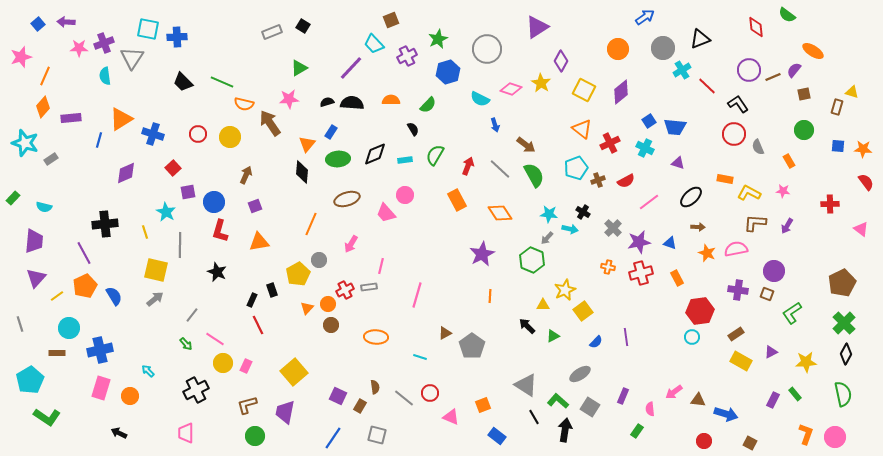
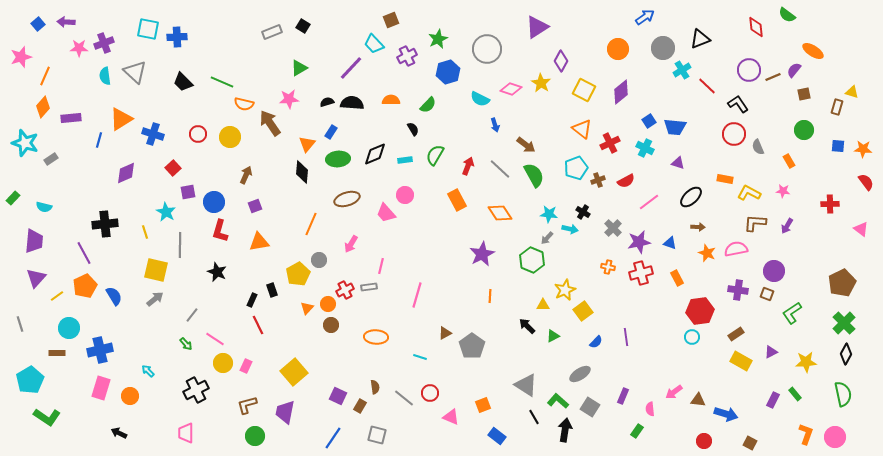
gray triangle at (132, 58): moved 3 px right, 14 px down; rotated 20 degrees counterclockwise
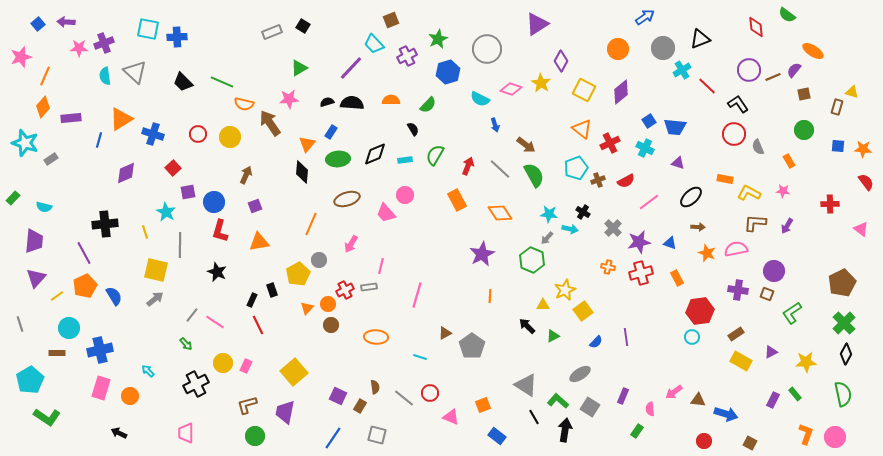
purple triangle at (537, 27): moved 3 px up
pink line at (215, 339): moved 17 px up
black cross at (196, 390): moved 6 px up
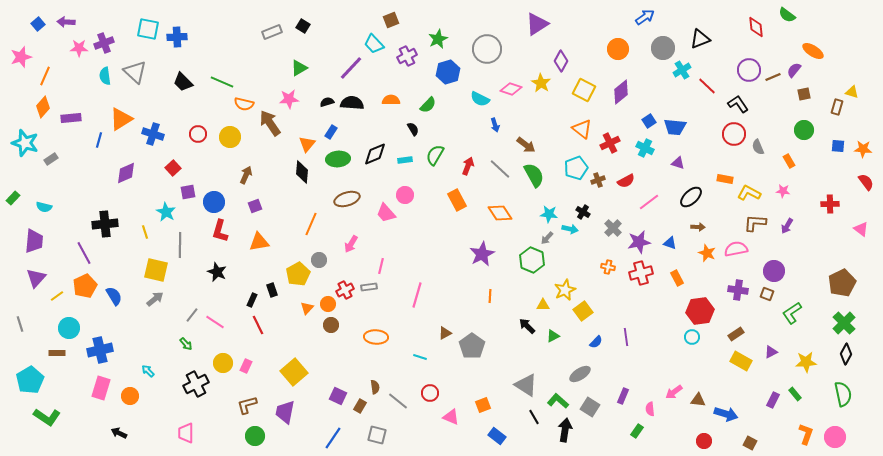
gray line at (404, 398): moved 6 px left, 3 px down
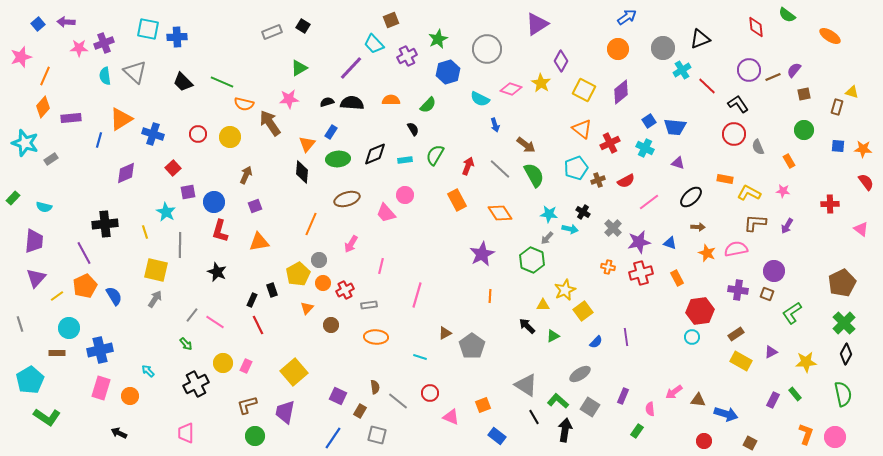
blue arrow at (645, 17): moved 18 px left
orange ellipse at (813, 51): moved 17 px right, 15 px up
gray rectangle at (369, 287): moved 18 px down
gray arrow at (155, 299): rotated 18 degrees counterclockwise
orange circle at (328, 304): moved 5 px left, 21 px up
brown rectangle at (360, 406): moved 5 px down
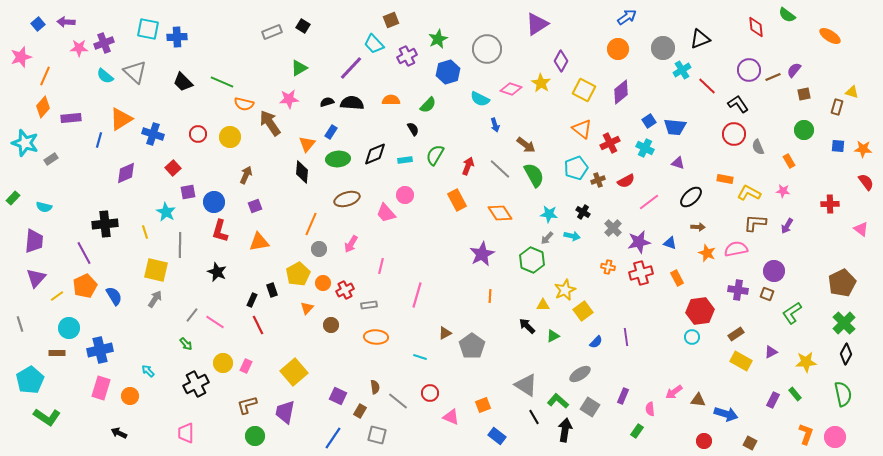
cyan semicircle at (105, 76): rotated 42 degrees counterclockwise
cyan arrow at (570, 229): moved 2 px right, 7 px down
gray circle at (319, 260): moved 11 px up
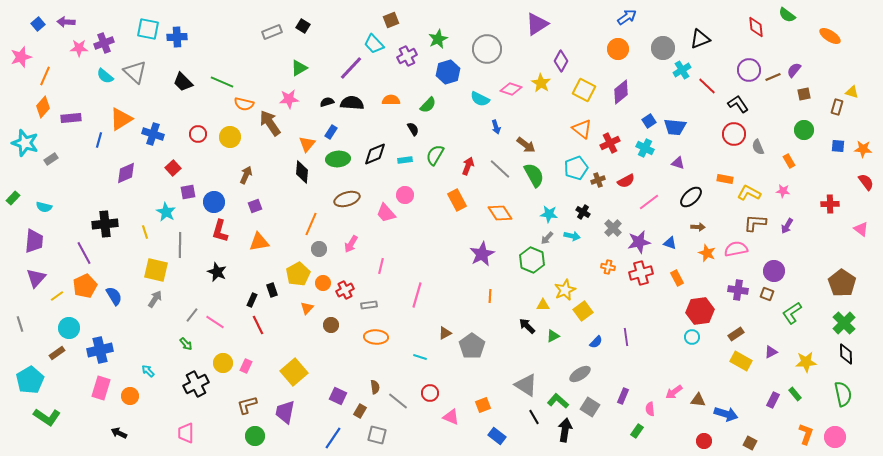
blue arrow at (495, 125): moved 1 px right, 2 px down
brown pentagon at (842, 283): rotated 12 degrees counterclockwise
brown rectangle at (57, 353): rotated 35 degrees counterclockwise
black diamond at (846, 354): rotated 30 degrees counterclockwise
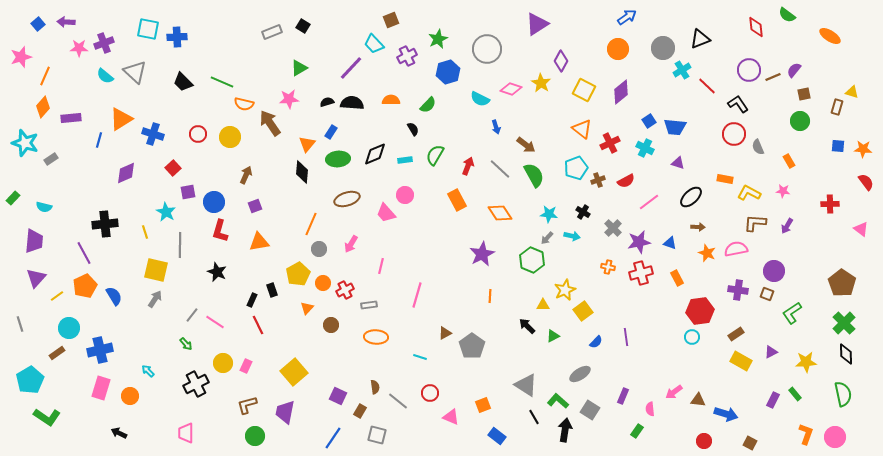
green circle at (804, 130): moved 4 px left, 9 px up
gray square at (590, 407): moved 3 px down
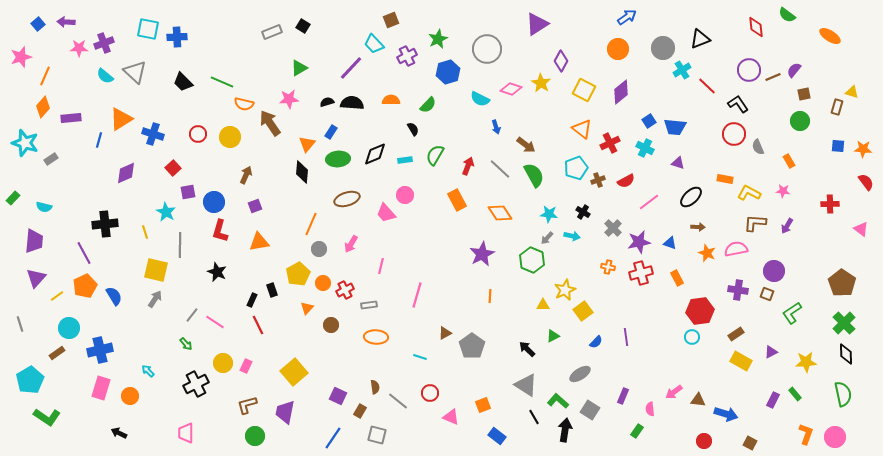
black arrow at (527, 326): moved 23 px down
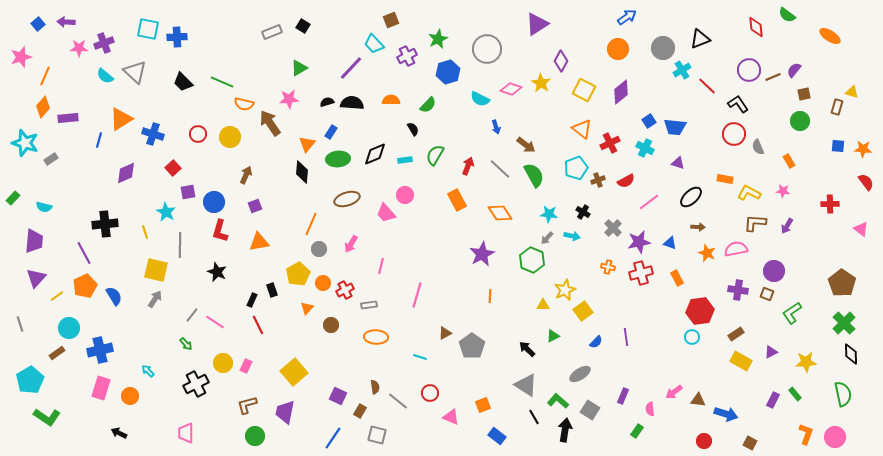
purple rectangle at (71, 118): moved 3 px left
black diamond at (846, 354): moved 5 px right
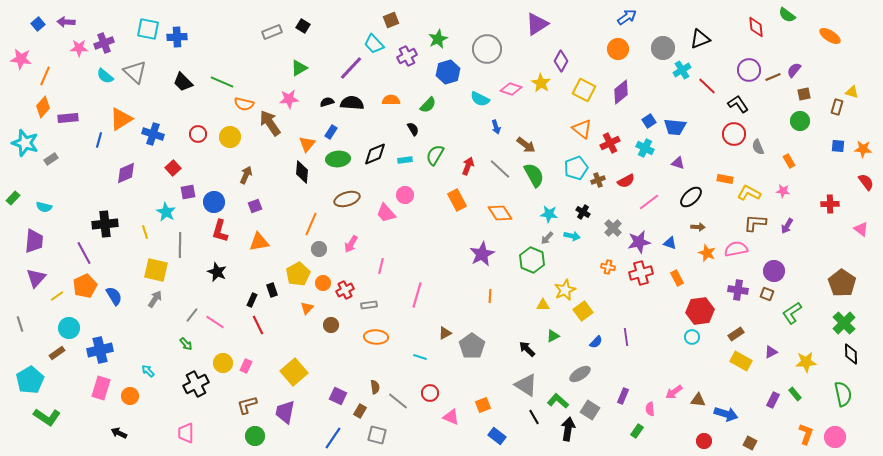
pink star at (21, 57): moved 2 px down; rotated 25 degrees clockwise
black arrow at (565, 430): moved 3 px right, 1 px up
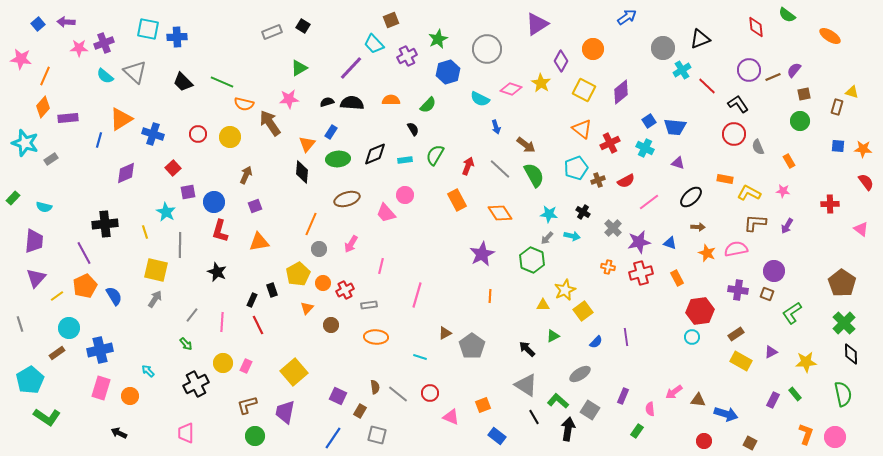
orange circle at (618, 49): moved 25 px left
pink line at (215, 322): moved 7 px right; rotated 60 degrees clockwise
gray line at (398, 401): moved 7 px up
